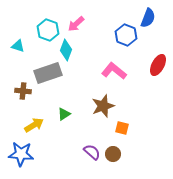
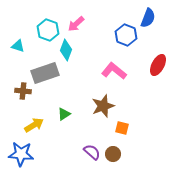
gray rectangle: moved 3 px left
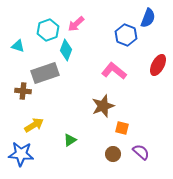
cyan hexagon: rotated 20 degrees clockwise
green triangle: moved 6 px right, 26 px down
purple semicircle: moved 49 px right
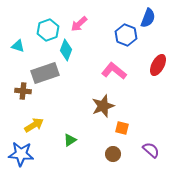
pink arrow: moved 3 px right
purple semicircle: moved 10 px right, 2 px up
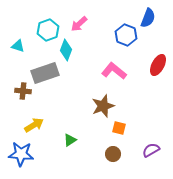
orange square: moved 3 px left
purple semicircle: rotated 72 degrees counterclockwise
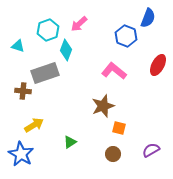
blue hexagon: moved 1 px down
green triangle: moved 2 px down
blue star: rotated 25 degrees clockwise
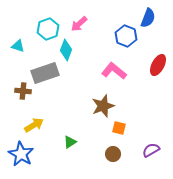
cyan hexagon: moved 1 px up
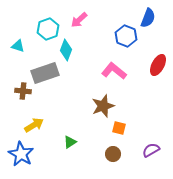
pink arrow: moved 4 px up
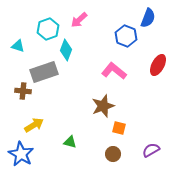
gray rectangle: moved 1 px left, 1 px up
green triangle: rotated 48 degrees clockwise
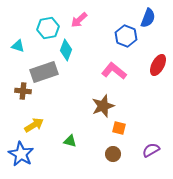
cyan hexagon: moved 1 px up; rotated 10 degrees clockwise
green triangle: moved 1 px up
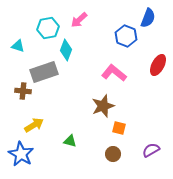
pink L-shape: moved 2 px down
